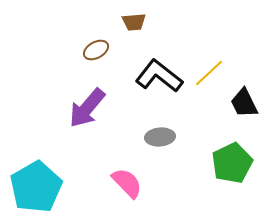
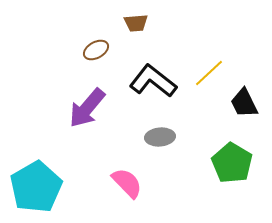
brown trapezoid: moved 2 px right, 1 px down
black L-shape: moved 6 px left, 5 px down
green pentagon: rotated 15 degrees counterclockwise
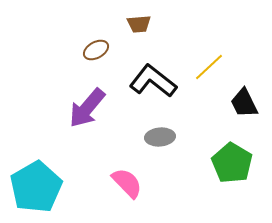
brown trapezoid: moved 3 px right, 1 px down
yellow line: moved 6 px up
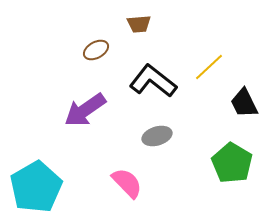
purple arrow: moved 2 px left, 2 px down; rotated 15 degrees clockwise
gray ellipse: moved 3 px left, 1 px up; rotated 12 degrees counterclockwise
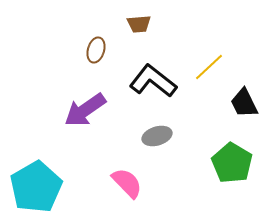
brown ellipse: rotated 45 degrees counterclockwise
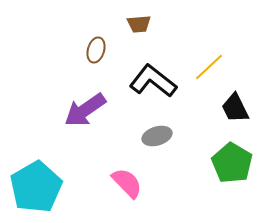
black trapezoid: moved 9 px left, 5 px down
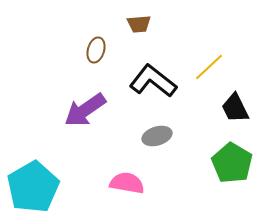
pink semicircle: rotated 36 degrees counterclockwise
cyan pentagon: moved 3 px left
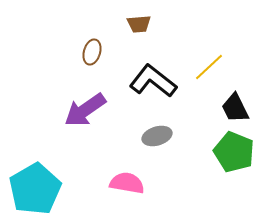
brown ellipse: moved 4 px left, 2 px down
green pentagon: moved 2 px right, 11 px up; rotated 9 degrees counterclockwise
cyan pentagon: moved 2 px right, 2 px down
